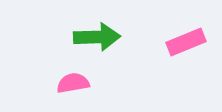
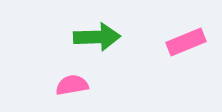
pink semicircle: moved 1 px left, 2 px down
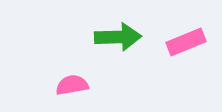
green arrow: moved 21 px right
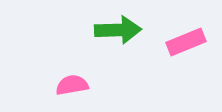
green arrow: moved 7 px up
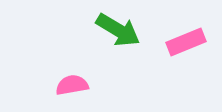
green arrow: rotated 33 degrees clockwise
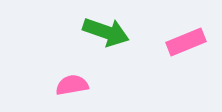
green arrow: moved 12 px left, 2 px down; rotated 12 degrees counterclockwise
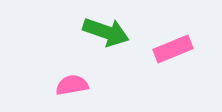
pink rectangle: moved 13 px left, 7 px down
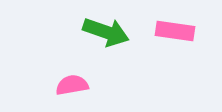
pink rectangle: moved 2 px right, 18 px up; rotated 30 degrees clockwise
